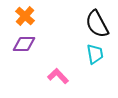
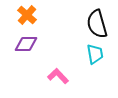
orange cross: moved 2 px right, 1 px up
black semicircle: rotated 12 degrees clockwise
purple diamond: moved 2 px right
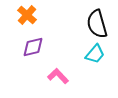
purple diamond: moved 7 px right, 3 px down; rotated 15 degrees counterclockwise
cyan trapezoid: rotated 50 degrees clockwise
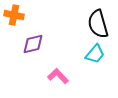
orange cross: moved 13 px left; rotated 30 degrees counterclockwise
black semicircle: moved 1 px right
purple diamond: moved 3 px up
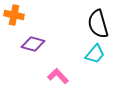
purple diamond: rotated 30 degrees clockwise
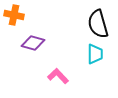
purple diamond: moved 1 px up
cyan trapezoid: rotated 40 degrees counterclockwise
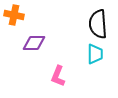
black semicircle: rotated 12 degrees clockwise
purple diamond: moved 1 px right; rotated 15 degrees counterclockwise
pink L-shape: rotated 115 degrees counterclockwise
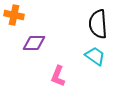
cyan trapezoid: moved 2 px down; rotated 55 degrees counterclockwise
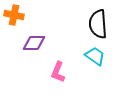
pink L-shape: moved 4 px up
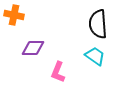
purple diamond: moved 1 px left, 5 px down
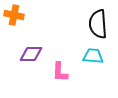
purple diamond: moved 2 px left, 6 px down
cyan trapezoid: moved 2 px left; rotated 30 degrees counterclockwise
pink L-shape: moved 2 px right; rotated 20 degrees counterclockwise
